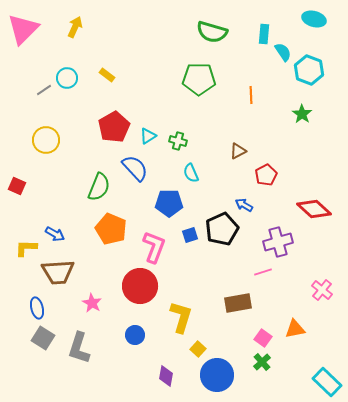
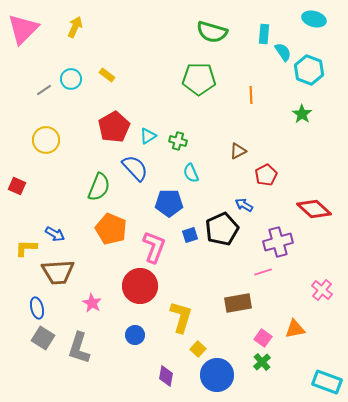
cyan circle at (67, 78): moved 4 px right, 1 px down
cyan rectangle at (327, 382): rotated 24 degrees counterclockwise
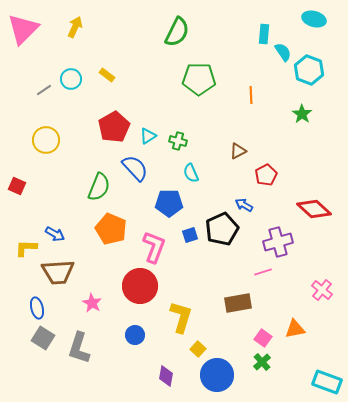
green semicircle at (212, 32): moved 35 px left; rotated 80 degrees counterclockwise
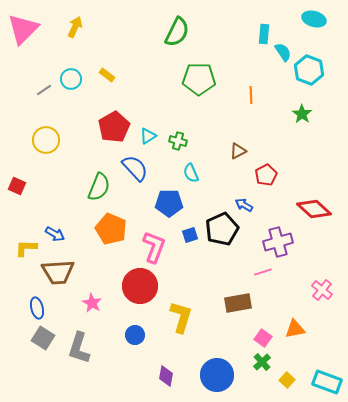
yellow square at (198, 349): moved 89 px right, 31 px down
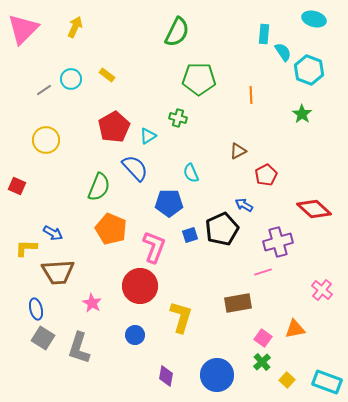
green cross at (178, 141): moved 23 px up
blue arrow at (55, 234): moved 2 px left, 1 px up
blue ellipse at (37, 308): moved 1 px left, 1 px down
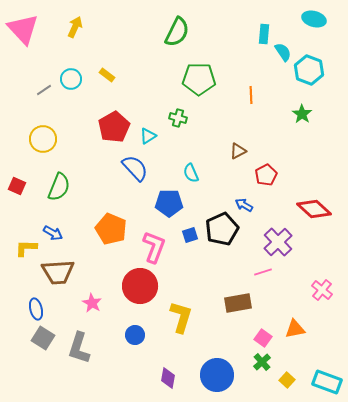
pink triangle at (23, 29): rotated 28 degrees counterclockwise
yellow circle at (46, 140): moved 3 px left, 1 px up
green semicircle at (99, 187): moved 40 px left
purple cross at (278, 242): rotated 28 degrees counterclockwise
purple diamond at (166, 376): moved 2 px right, 2 px down
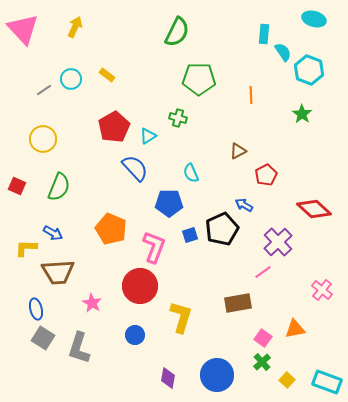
pink line at (263, 272): rotated 18 degrees counterclockwise
